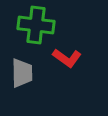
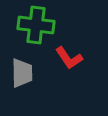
red L-shape: moved 2 px right; rotated 20 degrees clockwise
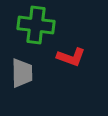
red L-shape: moved 2 px right, 1 px up; rotated 36 degrees counterclockwise
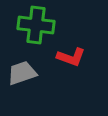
gray trapezoid: rotated 108 degrees counterclockwise
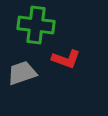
red L-shape: moved 5 px left, 2 px down
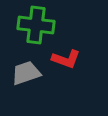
gray trapezoid: moved 4 px right
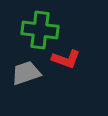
green cross: moved 4 px right, 5 px down
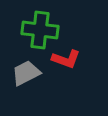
gray trapezoid: rotated 8 degrees counterclockwise
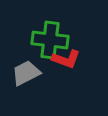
green cross: moved 10 px right, 10 px down
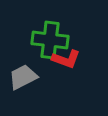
gray trapezoid: moved 3 px left, 4 px down
